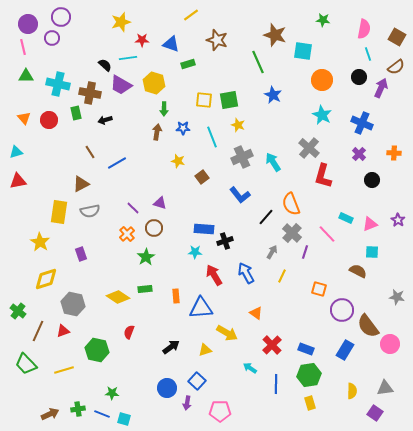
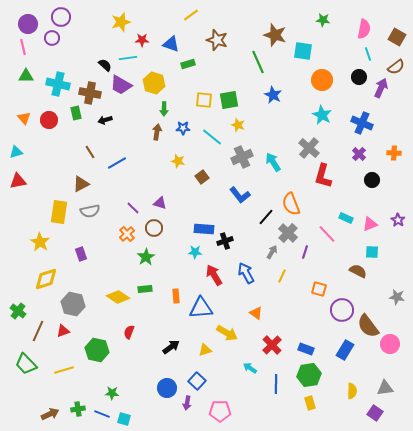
cyan line at (212, 137): rotated 30 degrees counterclockwise
gray cross at (292, 233): moved 4 px left
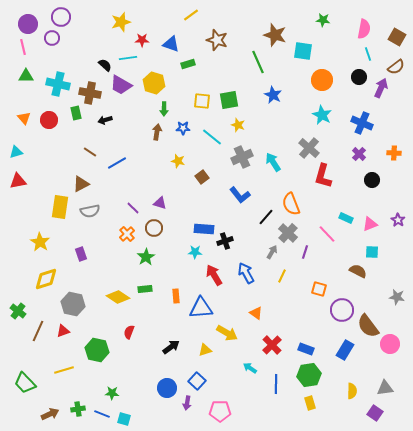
yellow square at (204, 100): moved 2 px left, 1 px down
brown line at (90, 152): rotated 24 degrees counterclockwise
yellow rectangle at (59, 212): moved 1 px right, 5 px up
green trapezoid at (26, 364): moved 1 px left, 19 px down
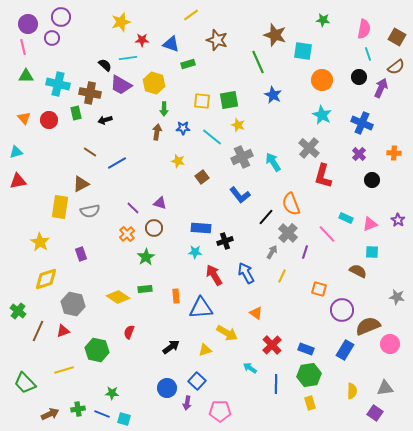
blue rectangle at (204, 229): moved 3 px left, 1 px up
brown semicircle at (368, 326): rotated 105 degrees clockwise
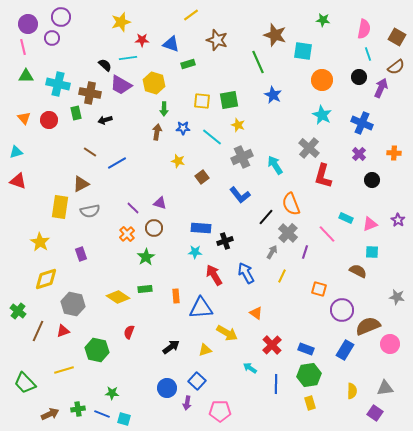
cyan arrow at (273, 162): moved 2 px right, 3 px down
red triangle at (18, 181): rotated 30 degrees clockwise
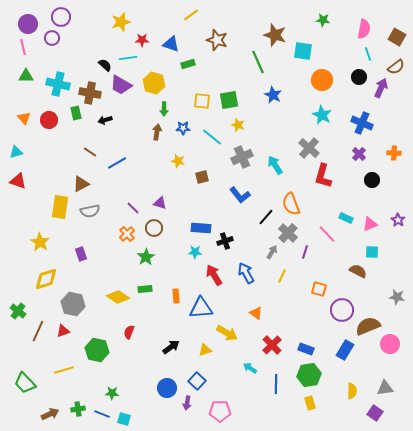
brown square at (202, 177): rotated 24 degrees clockwise
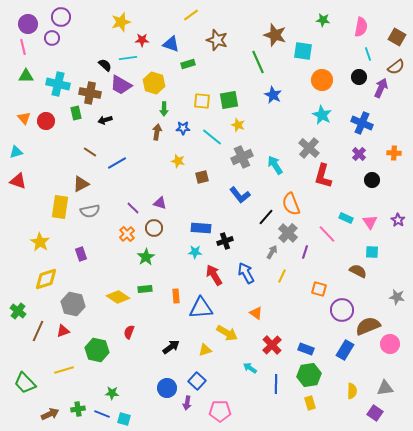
pink semicircle at (364, 29): moved 3 px left, 2 px up
red circle at (49, 120): moved 3 px left, 1 px down
pink triangle at (370, 224): moved 2 px up; rotated 42 degrees counterclockwise
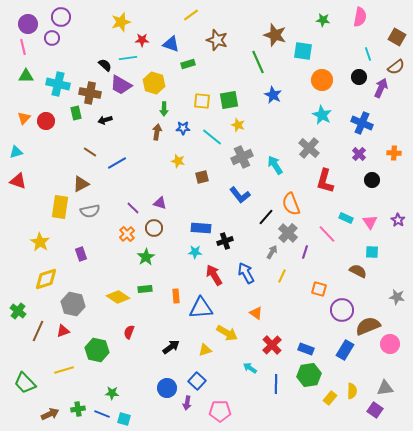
pink semicircle at (361, 27): moved 1 px left, 10 px up
orange triangle at (24, 118): rotated 24 degrees clockwise
red L-shape at (323, 176): moved 2 px right, 5 px down
yellow rectangle at (310, 403): moved 20 px right, 5 px up; rotated 56 degrees clockwise
purple square at (375, 413): moved 3 px up
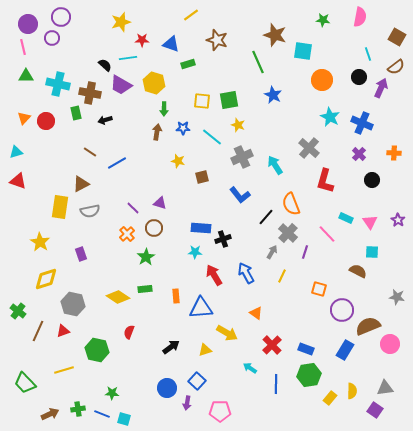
cyan star at (322, 115): moved 8 px right, 2 px down
black cross at (225, 241): moved 2 px left, 2 px up
